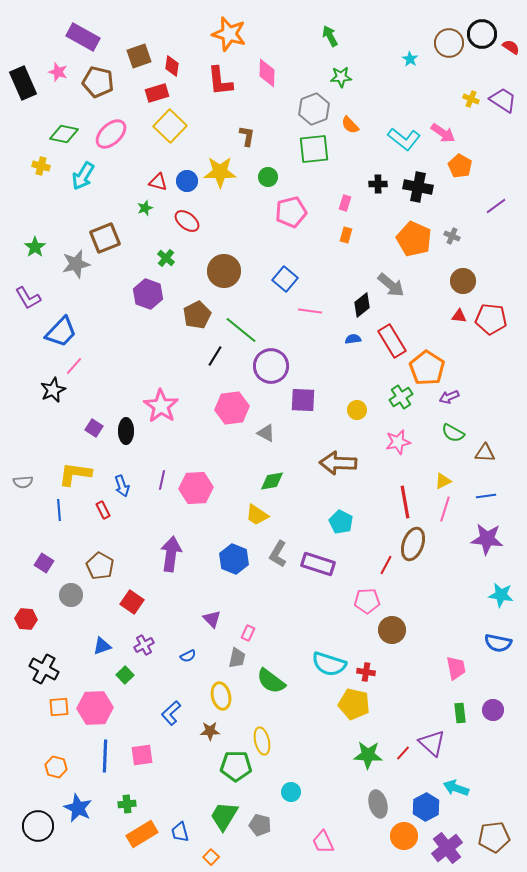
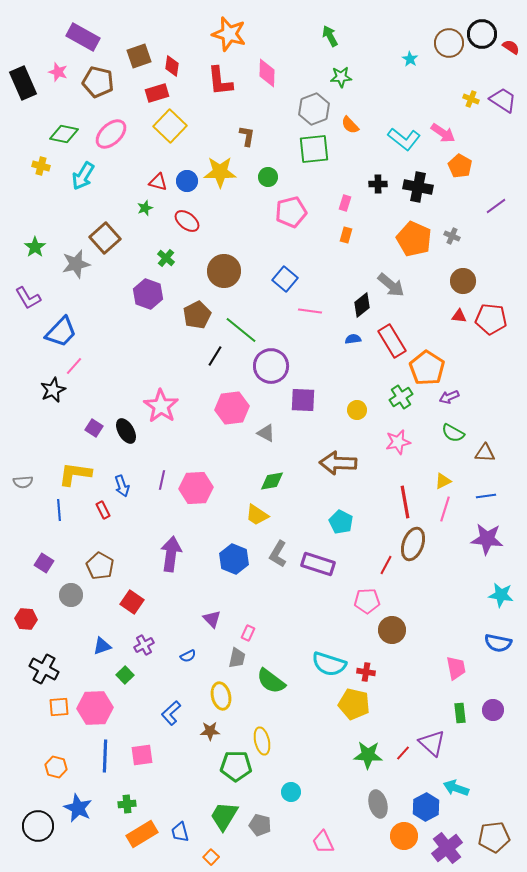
brown square at (105, 238): rotated 20 degrees counterclockwise
black ellipse at (126, 431): rotated 30 degrees counterclockwise
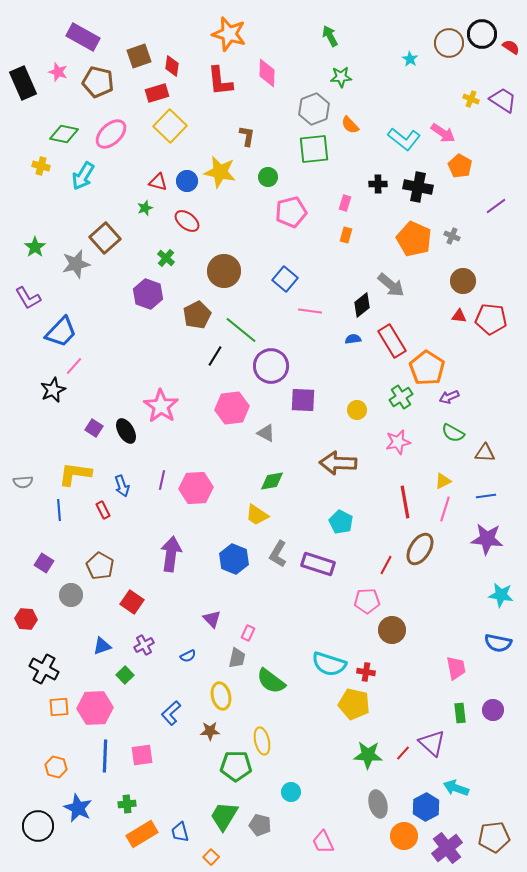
yellow star at (220, 172): rotated 12 degrees clockwise
brown ellipse at (413, 544): moved 7 px right, 5 px down; rotated 12 degrees clockwise
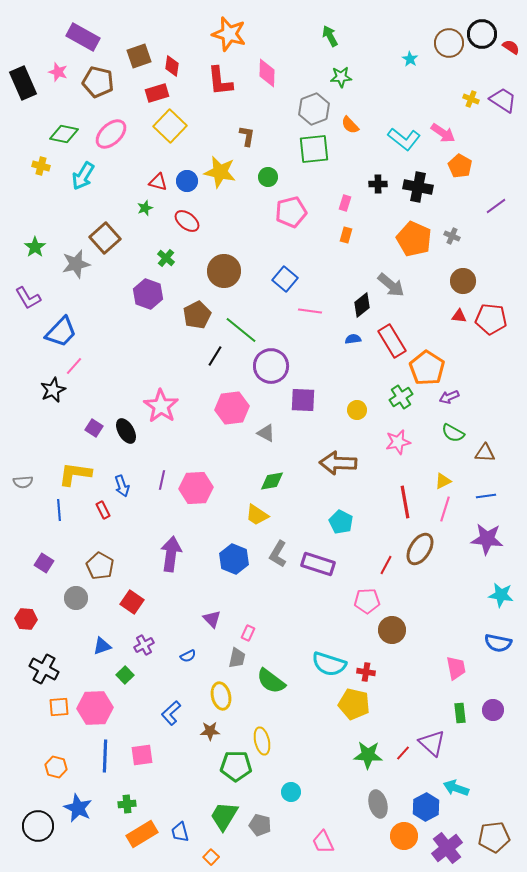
gray circle at (71, 595): moved 5 px right, 3 px down
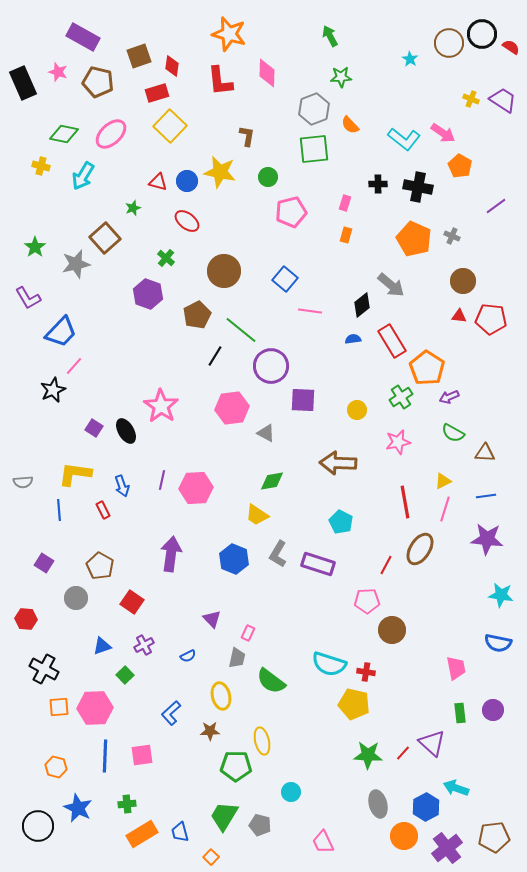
green star at (145, 208): moved 12 px left
